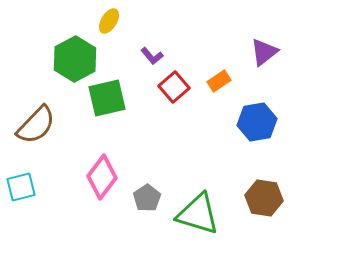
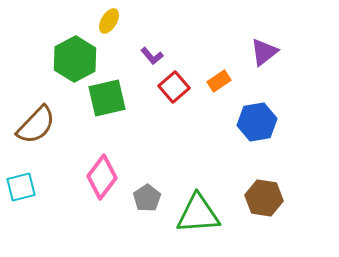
green triangle: rotated 21 degrees counterclockwise
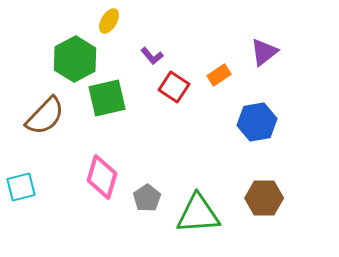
orange rectangle: moved 6 px up
red square: rotated 16 degrees counterclockwise
brown semicircle: moved 9 px right, 9 px up
pink diamond: rotated 21 degrees counterclockwise
brown hexagon: rotated 9 degrees counterclockwise
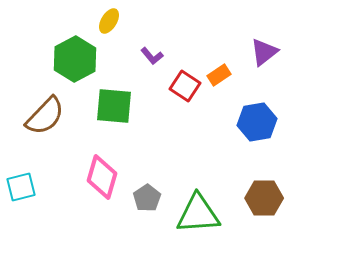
red square: moved 11 px right, 1 px up
green square: moved 7 px right, 8 px down; rotated 18 degrees clockwise
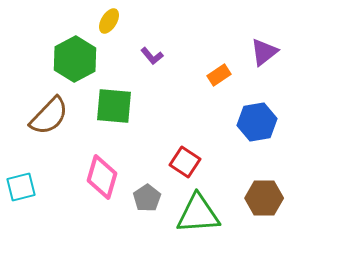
red square: moved 76 px down
brown semicircle: moved 4 px right
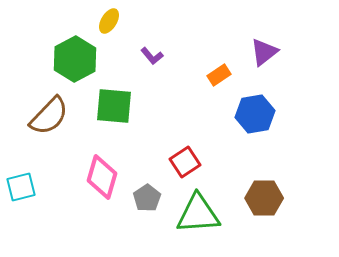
blue hexagon: moved 2 px left, 8 px up
red square: rotated 24 degrees clockwise
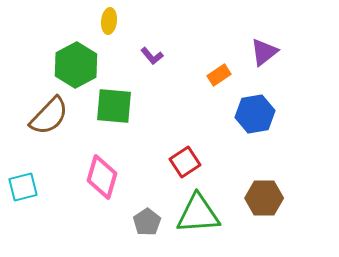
yellow ellipse: rotated 25 degrees counterclockwise
green hexagon: moved 1 px right, 6 px down
cyan square: moved 2 px right
gray pentagon: moved 24 px down
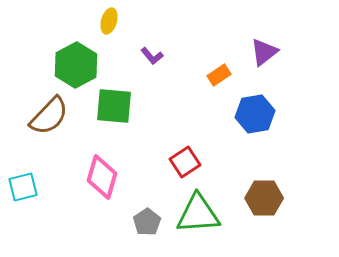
yellow ellipse: rotated 10 degrees clockwise
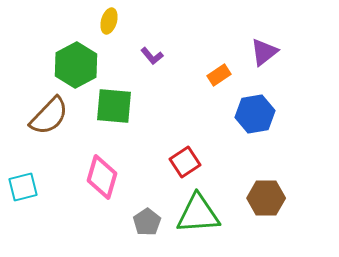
brown hexagon: moved 2 px right
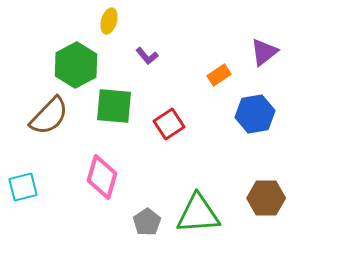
purple L-shape: moved 5 px left
red square: moved 16 px left, 38 px up
